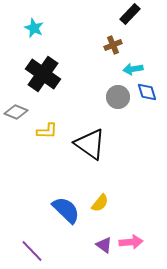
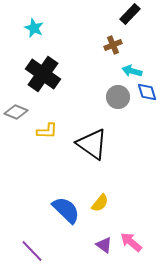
cyan arrow: moved 1 px left, 2 px down; rotated 24 degrees clockwise
black triangle: moved 2 px right
pink arrow: rotated 135 degrees counterclockwise
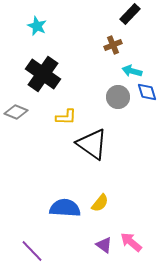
cyan star: moved 3 px right, 2 px up
yellow L-shape: moved 19 px right, 14 px up
blue semicircle: moved 1 px left, 2 px up; rotated 40 degrees counterclockwise
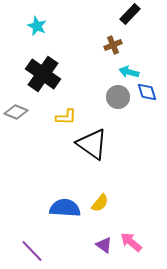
cyan arrow: moved 3 px left, 1 px down
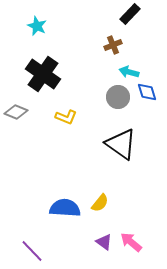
yellow L-shape: rotated 20 degrees clockwise
black triangle: moved 29 px right
purple triangle: moved 3 px up
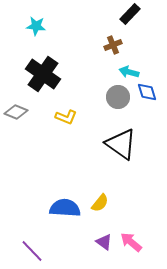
cyan star: moved 1 px left; rotated 18 degrees counterclockwise
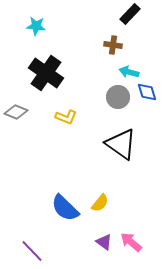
brown cross: rotated 30 degrees clockwise
black cross: moved 3 px right, 1 px up
blue semicircle: rotated 140 degrees counterclockwise
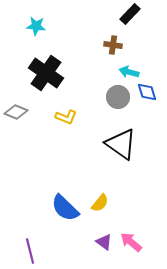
purple line: moved 2 px left; rotated 30 degrees clockwise
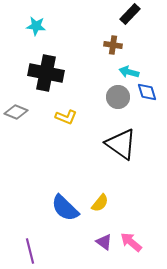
black cross: rotated 24 degrees counterclockwise
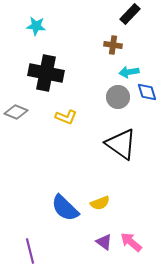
cyan arrow: rotated 24 degrees counterclockwise
yellow semicircle: rotated 30 degrees clockwise
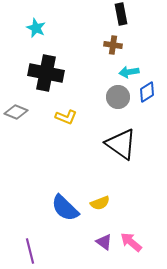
black rectangle: moved 9 px left; rotated 55 degrees counterclockwise
cyan star: moved 2 px down; rotated 18 degrees clockwise
blue diamond: rotated 75 degrees clockwise
